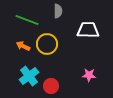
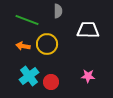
orange arrow: rotated 16 degrees counterclockwise
pink star: moved 1 px left, 1 px down
red circle: moved 4 px up
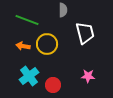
gray semicircle: moved 5 px right, 1 px up
white trapezoid: moved 3 px left, 3 px down; rotated 75 degrees clockwise
red circle: moved 2 px right, 3 px down
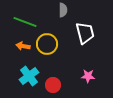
green line: moved 2 px left, 2 px down
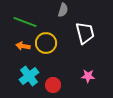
gray semicircle: rotated 16 degrees clockwise
yellow circle: moved 1 px left, 1 px up
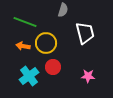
red circle: moved 18 px up
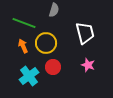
gray semicircle: moved 9 px left
green line: moved 1 px left, 1 px down
orange arrow: rotated 56 degrees clockwise
pink star: moved 11 px up; rotated 16 degrees clockwise
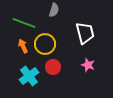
yellow circle: moved 1 px left, 1 px down
